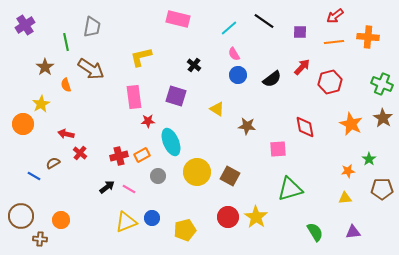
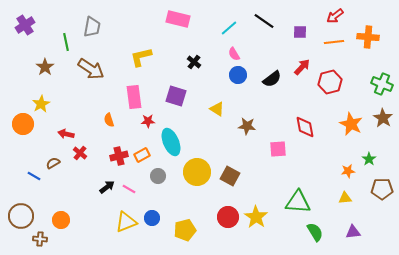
black cross at (194, 65): moved 3 px up
orange semicircle at (66, 85): moved 43 px right, 35 px down
green triangle at (290, 189): moved 8 px right, 13 px down; rotated 20 degrees clockwise
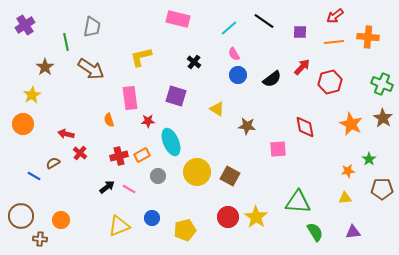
pink rectangle at (134, 97): moved 4 px left, 1 px down
yellow star at (41, 104): moved 9 px left, 9 px up
yellow triangle at (126, 222): moved 7 px left, 4 px down
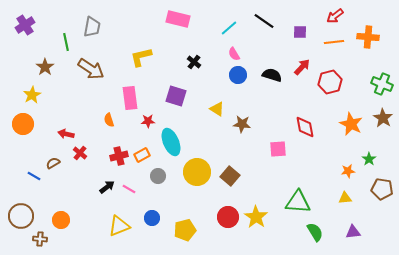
black semicircle at (272, 79): moved 4 px up; rotated 126 degrees counterclockwise
brown star at (247, 126): moved 5 px left, 2 px up
brown square at (230, 176): rotated 12 degrees clockwise
brown pentagon at (382, 189): rotated 10 degrees clockwise
